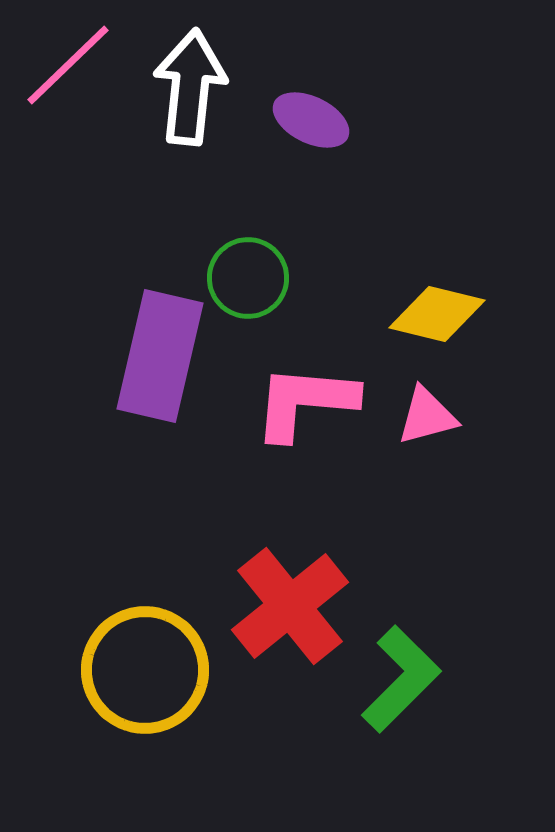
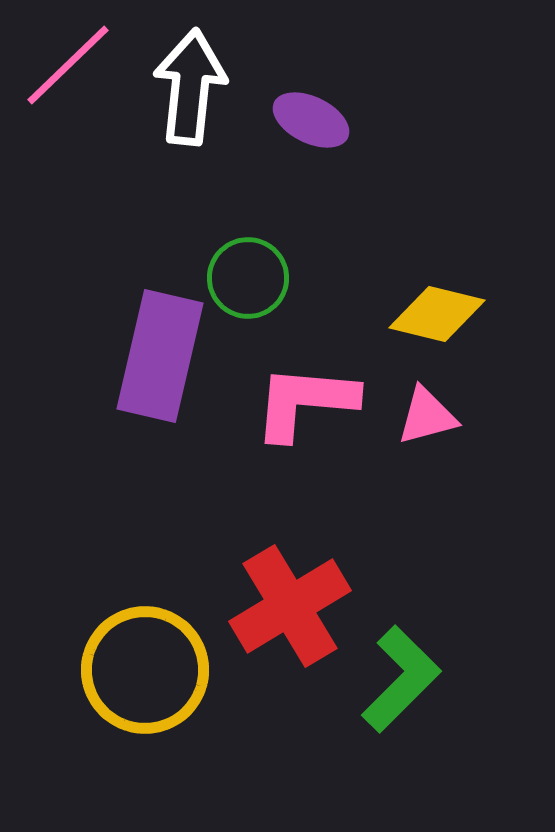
red cross: rotated 8 degrees clockwise
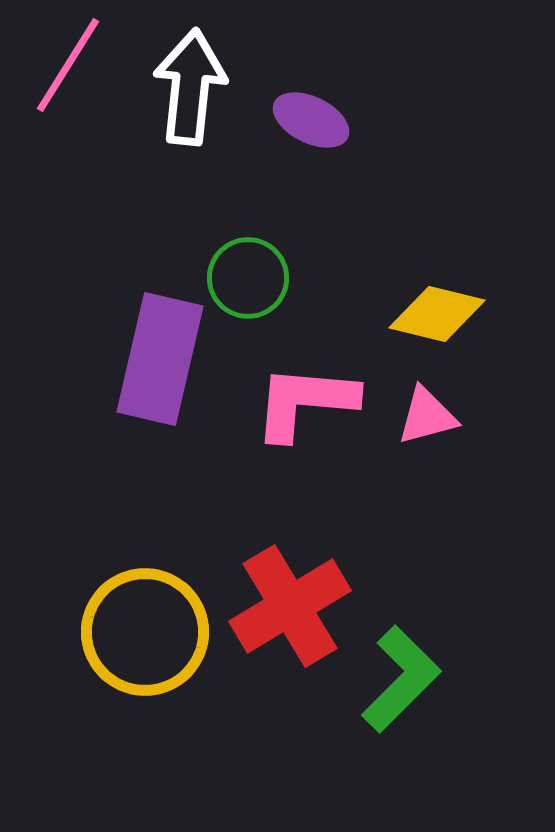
pink line: rotated 14 degrees counterclockwise
purple rectangle: moved 3 px down
yellow circle: moved 38 px up
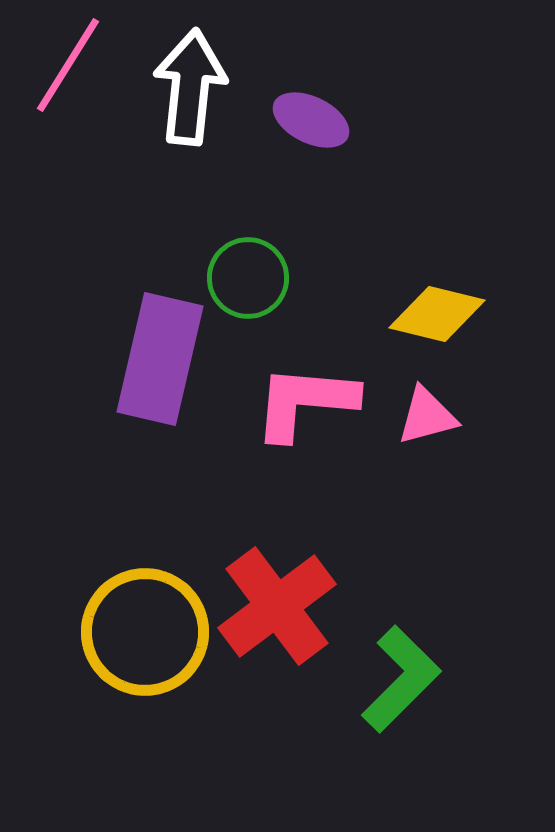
red cross: moved 13 px left; rotated 6 degrees counterclockwise
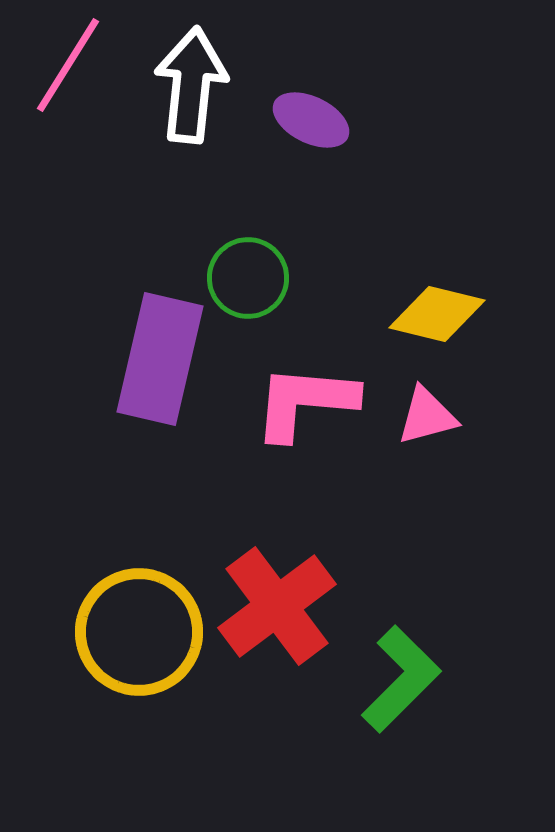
white arrow: moved 1 px right, 2 px up
yellow circle: moved 6 px left
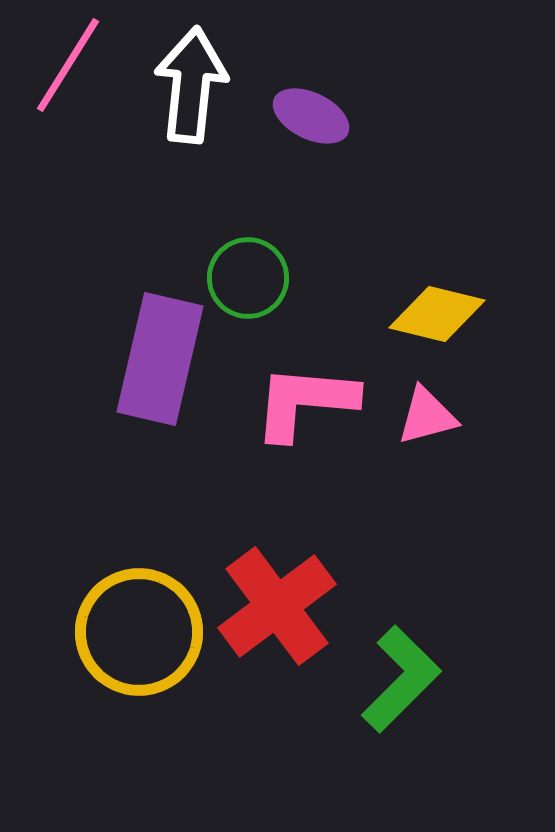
purple ellipse: moved 4 px up
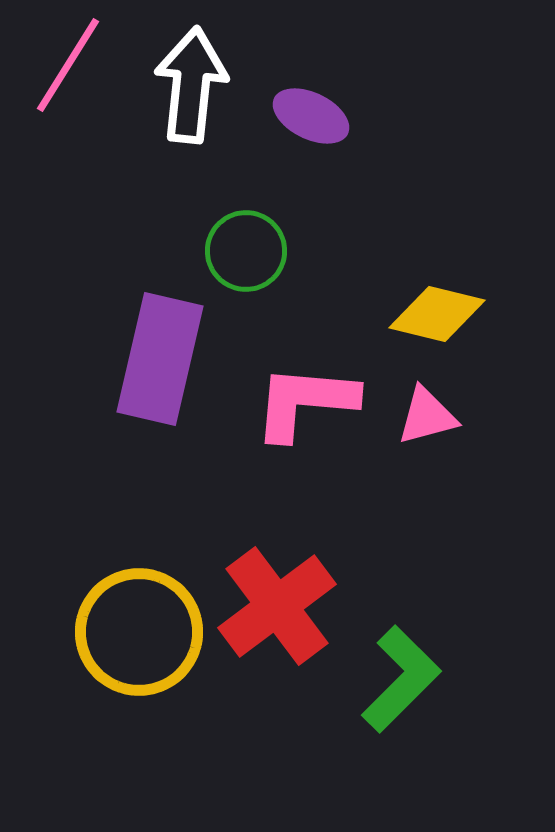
green circle: moved 2 px left, 27 px up
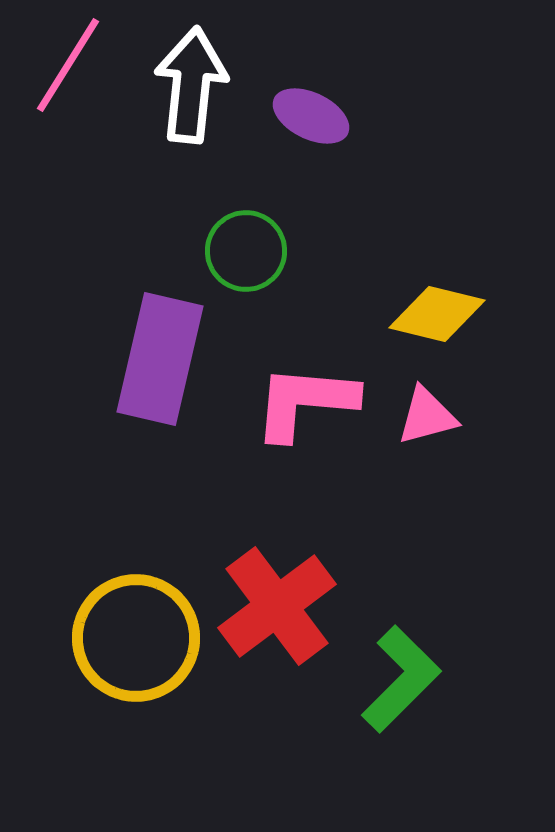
yellow circle: moved 3 px left, 6 px down
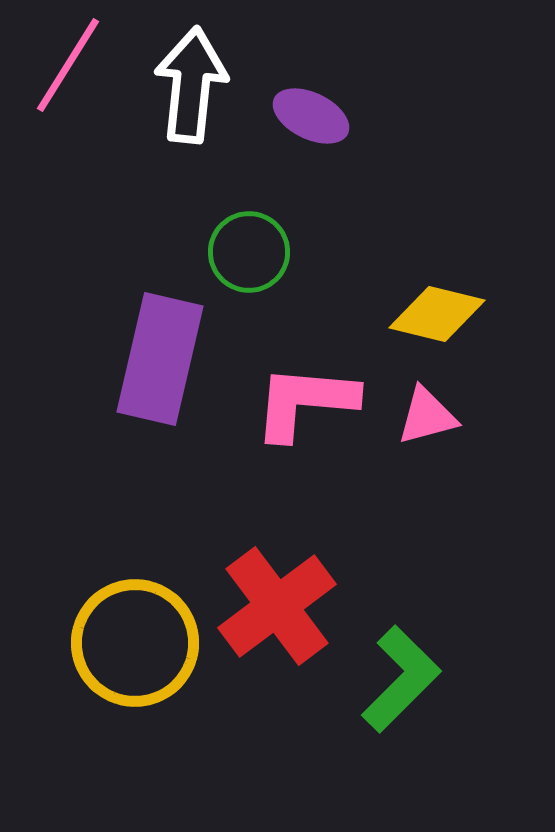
green circle: moved 3 px right, 1 px down
yellow circle: moved 1 px left, 5 px down
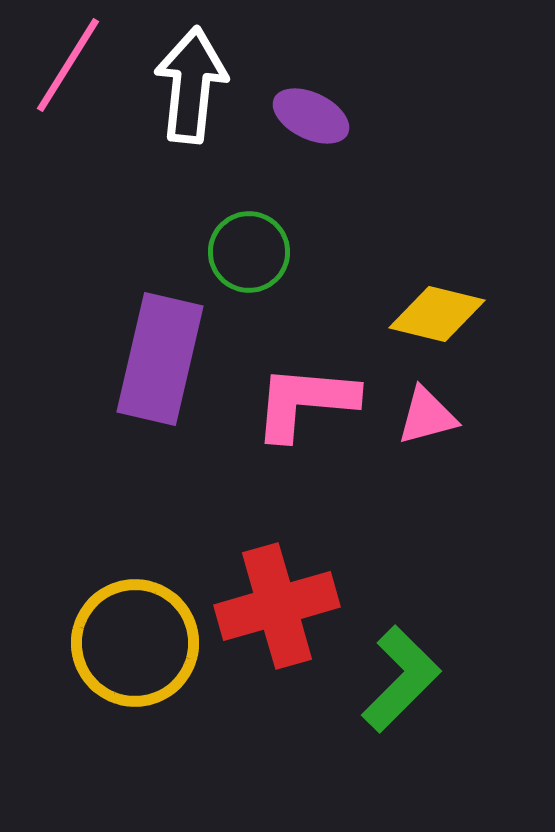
red cross: rotated 21 degrees clockwise
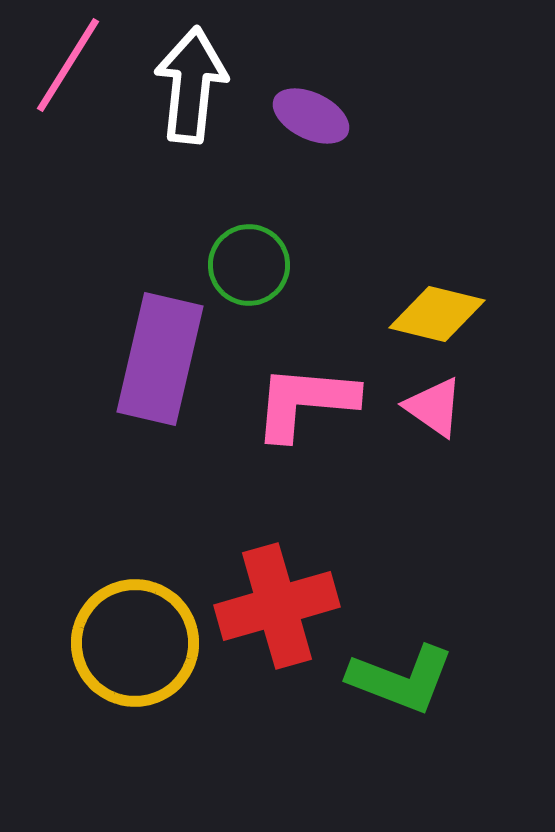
green circle: moved 13 px down
pink triangle: moved 7 px right, 9 px up; rotated 50 degrees clockwise
green L-shape: rotated 66 degrees clockwise
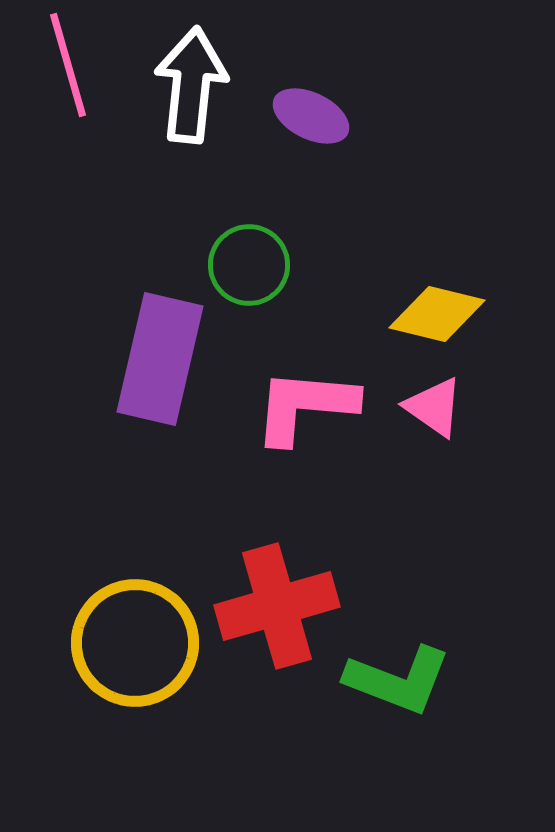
pink line: rotated 48 degrees counterclockwise
pink L-shape: moved 4 px down
green L-shape: moved 3 px left, 1 px down
